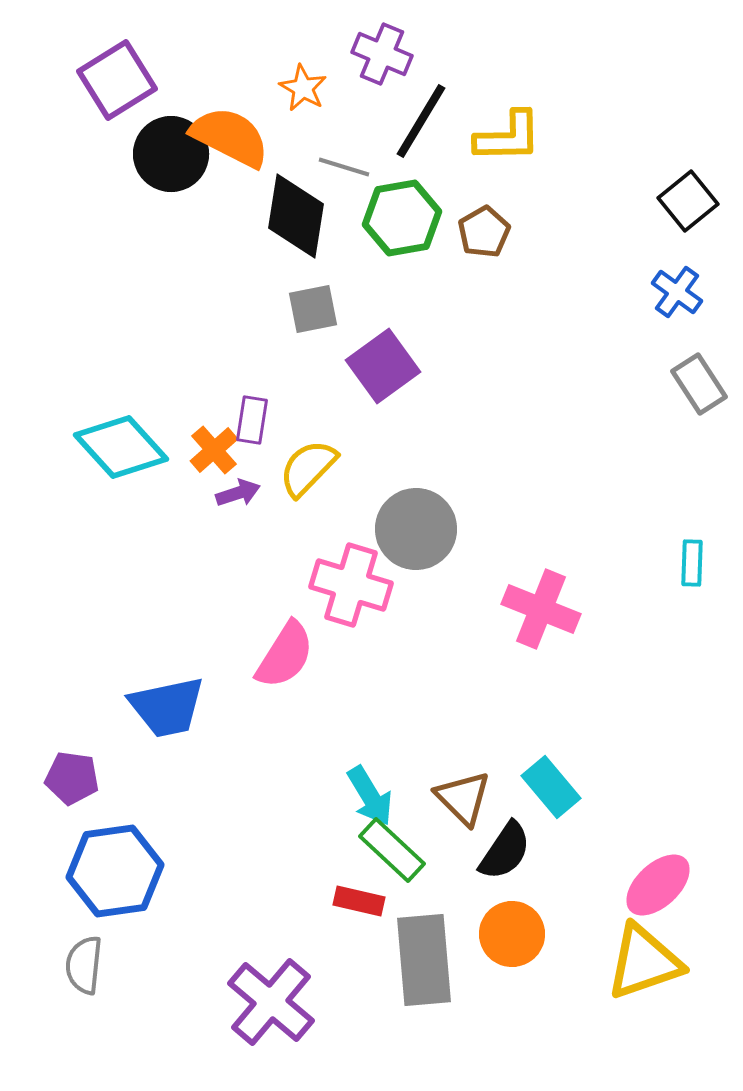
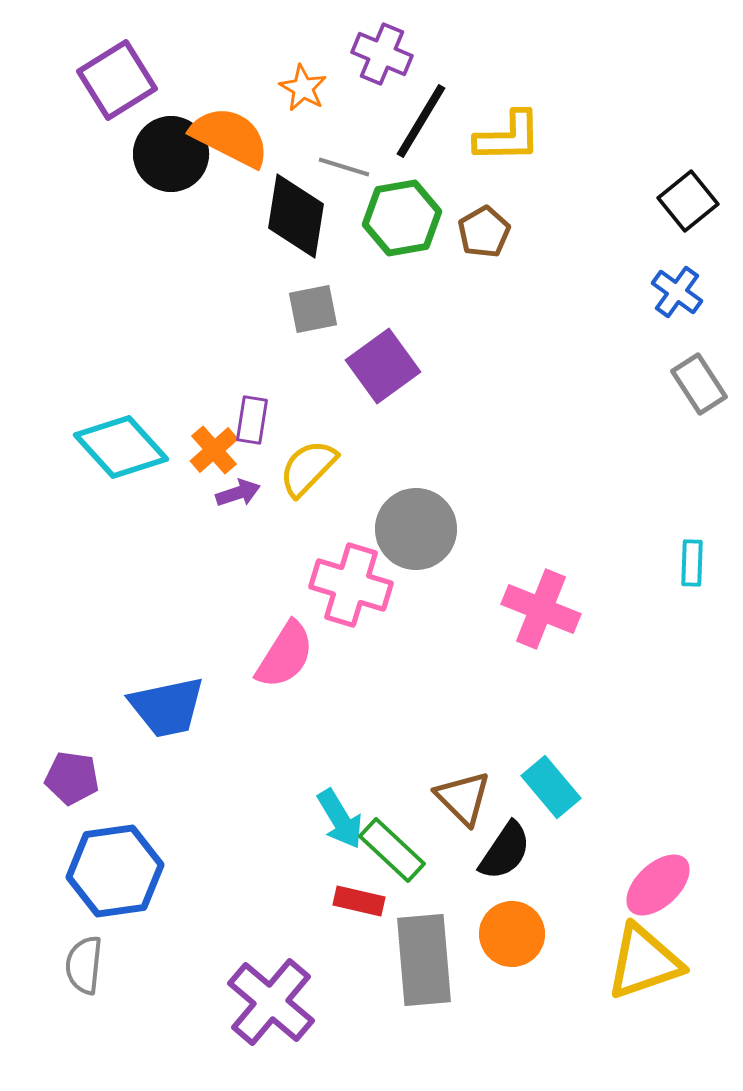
cyan arrow at (370, 796): moved 30 px left, 23 px down
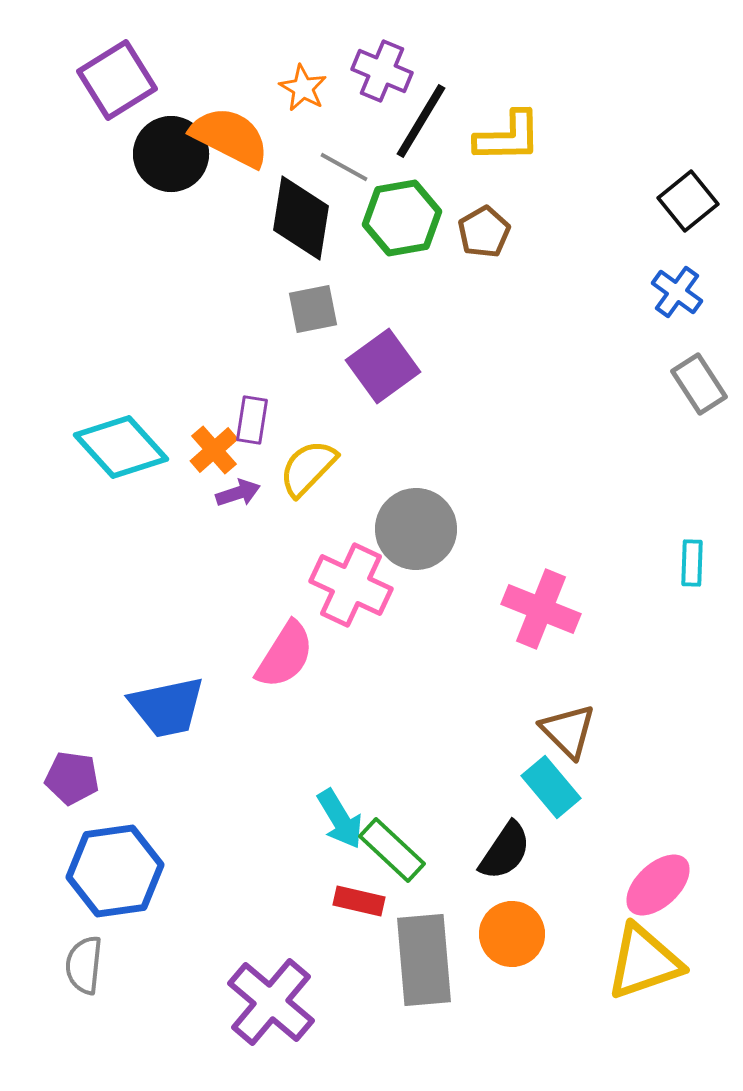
purple cross at (382, 54): moved 17 px down
gray line at (344, 167): rotated 12 degrees clockwise
black diamond at (296, 216): moved 5 px right, 2 px down
pink cross at (351, 585): rotated 8 degrees clockwise
brown triangle at (463, 798): moved 105 px right, 67 px up
